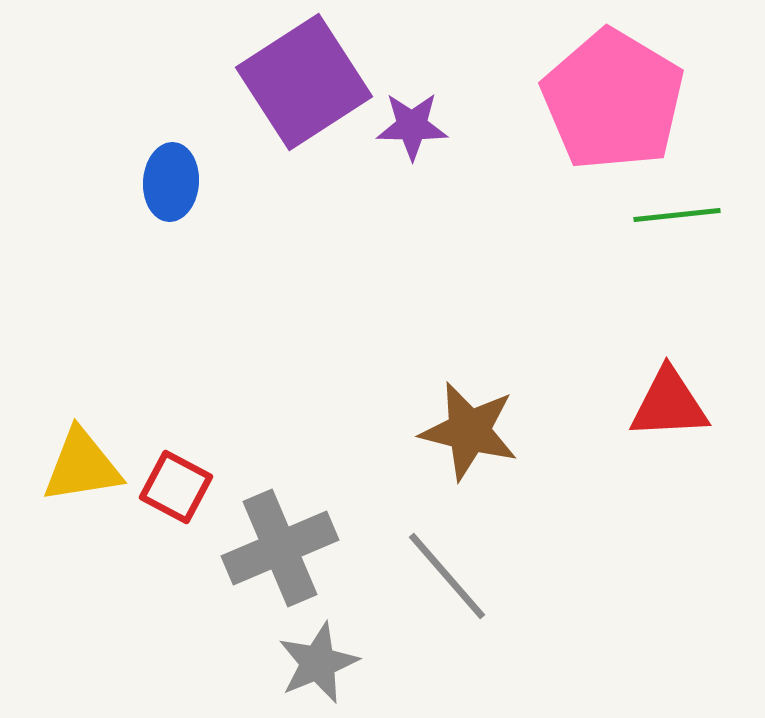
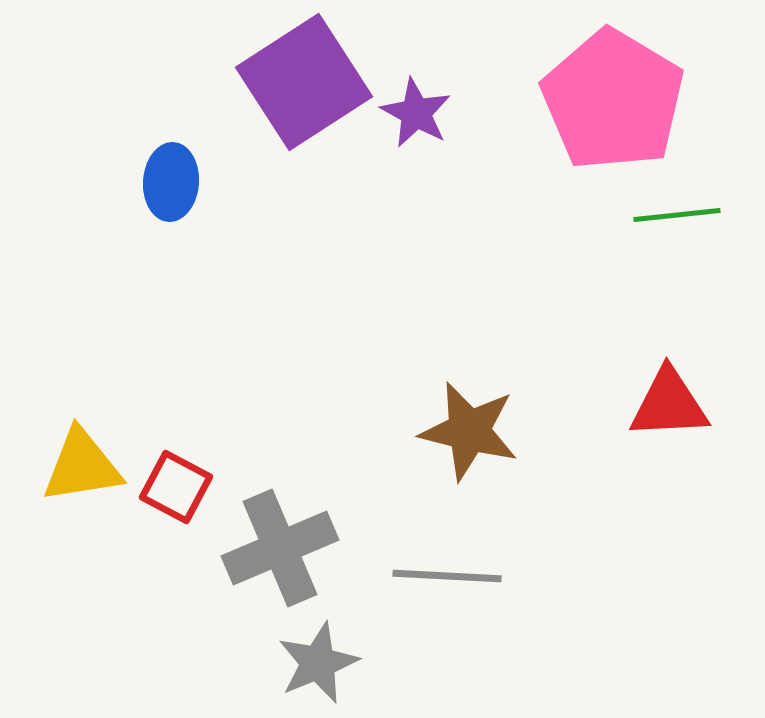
purple star: moved 4 px right, 13 px up; rotated 28 degrees clockwise
gray line: rotated 46 degrees counterclockwise
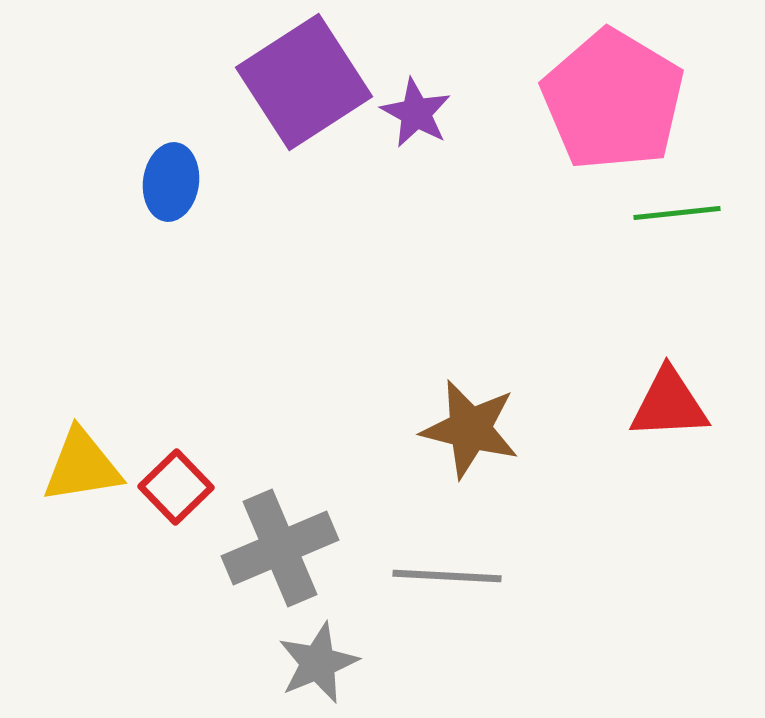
blue ellipse: rotated 4 degrees clockwise
green line: moved 2 px up
brown star: moved 1 px right, 2 px up
red square: rotated 18 degrees clockwise
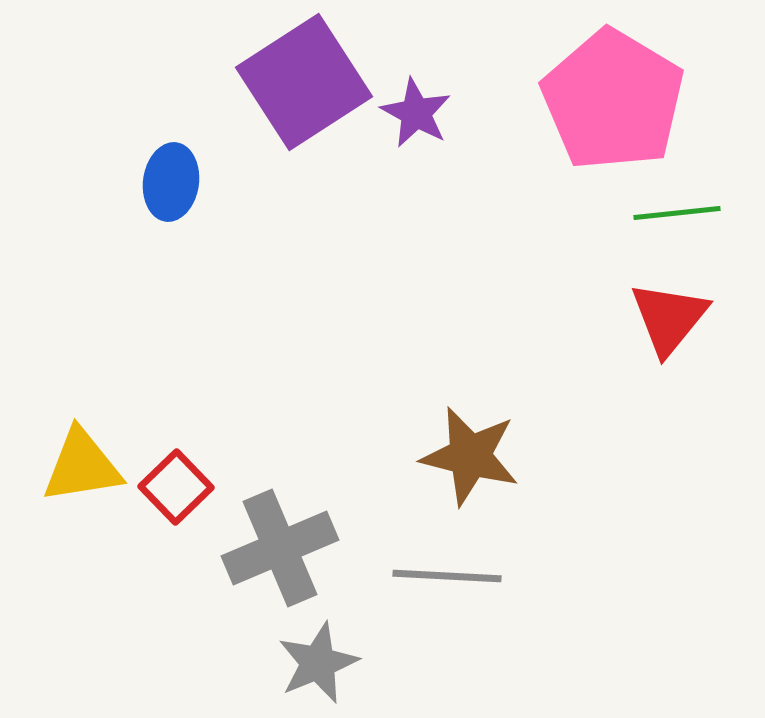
red triangle: moved 86 px up; rotated 48 degrees counterclockwise
brown star: moved 27 px down
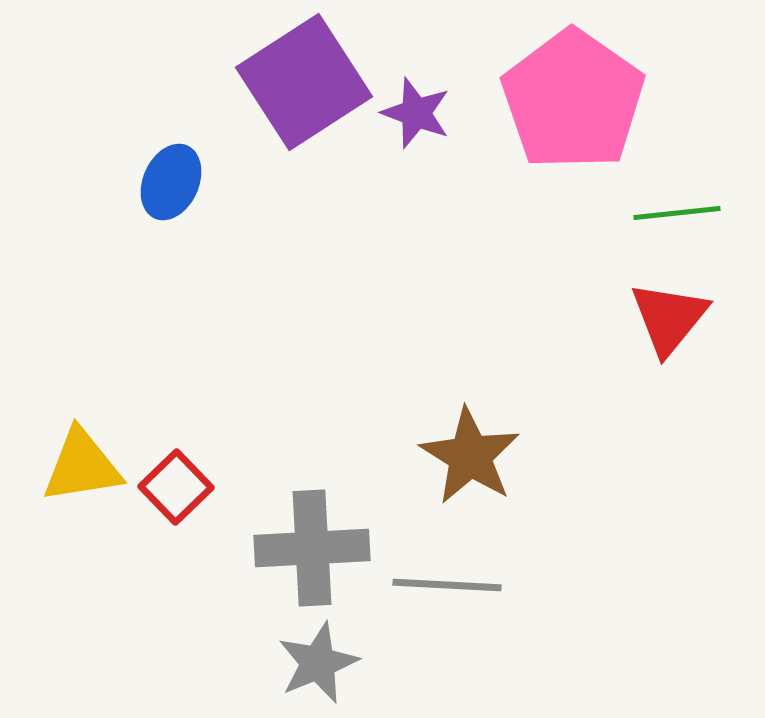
pink pentagon: moved 40 px left; rotated 4 degrees clockwise
purple star: rotated 8 degrees counterclockwise
blue ellipse: rotated 16 degrees clockwise
brown star: rotated 18 degrees clockwise
gray cross: moved 32 px right; rotated 20 degrees clockwise
gray line: moved 9 px down
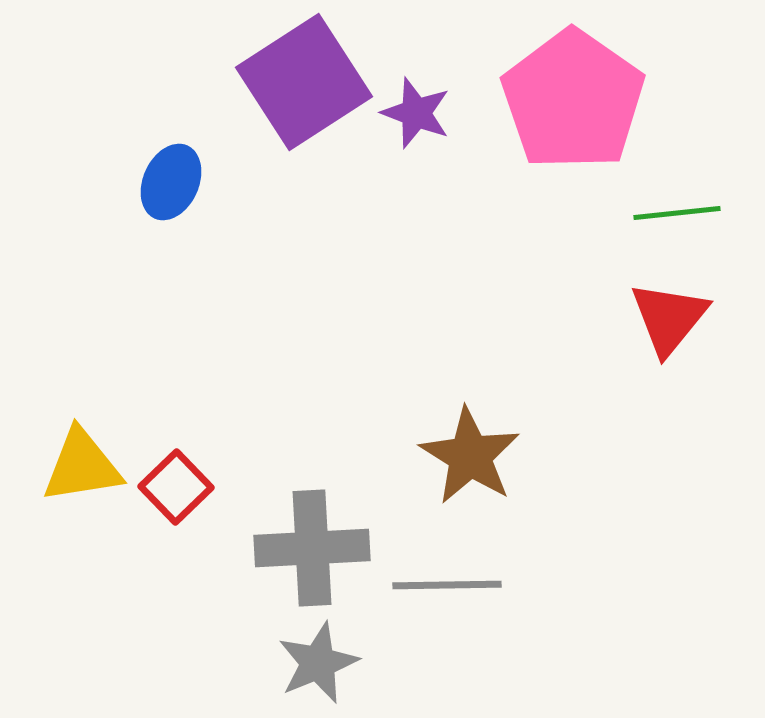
gray line: rotated 4 degrees counterclockwise
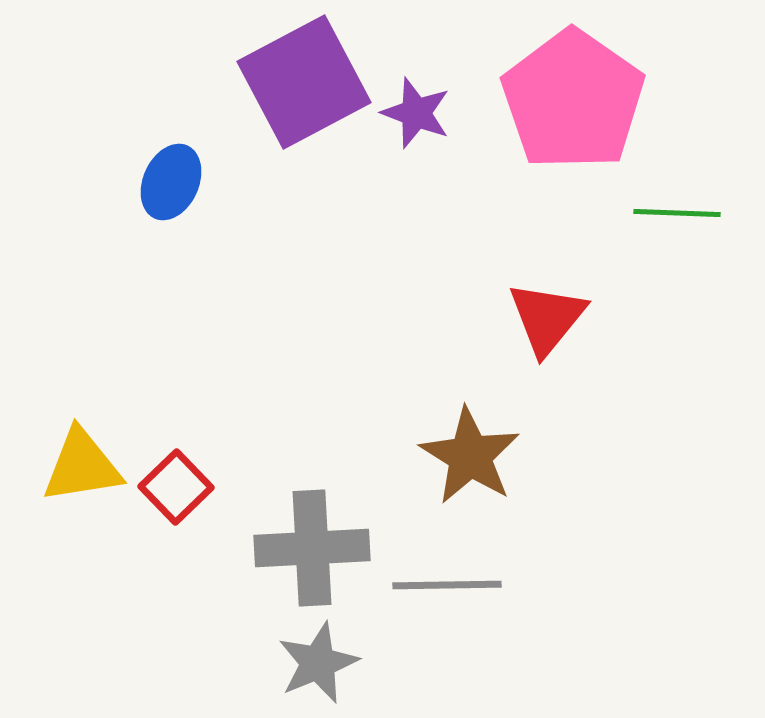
purple square: rotated 5 degrees clockwise
green line: rotated 8 degrees clockwise
red triangle: moved 122 px left
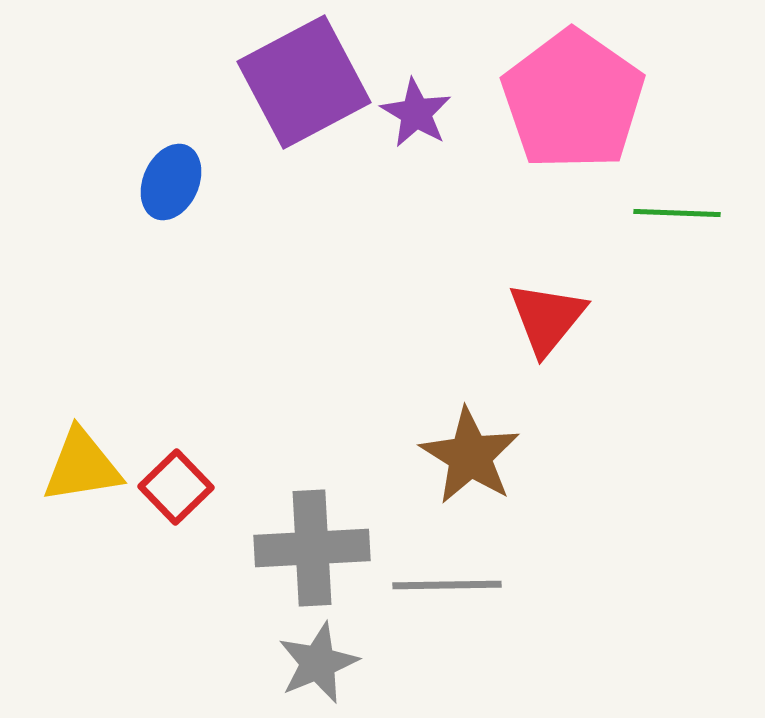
purple star: rotated 10 degrees clockwise
